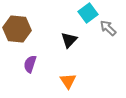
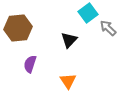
brown hexagon: moved 1 px right, 1 px up; rotated 12 degrees counterclockwise
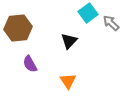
gray arrow: moved 3 px right, 5 px up
black triangle: moved 1 px down
purple semicircle: rotated 48 degrees counterclockwise
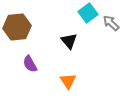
brown hexagon: moved 1 px left, 1 px up
black triangle: rotated 24 degrees counterclockwise
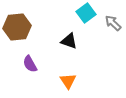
cyan square: moved 2 px left
gray arrow: moved 2 px right
black triangle: rotated 30 degrees counterclockwise
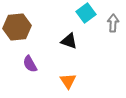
gray arrow: rotated 48 degrees clockwise
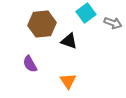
gray arrow: rotated 108 degrees clockwise
brown hexagon: moved 25 px right, 3 px up
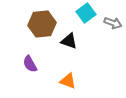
orange triangle: rotated 36 degrees counterclockwise
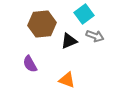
cyan square: moved 2 px left, 1 px down
gray arrow: moved 18 px left, 13 px down
black triangle: rotated 42 degrees counterclockwise
orange triangle: moved 1 px left, 1 px up
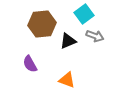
black triangle: moved 1 px left
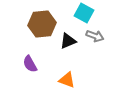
cyan square: moved 1 px up; rotated 24 degrees counterclockwise
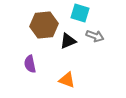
cyan square: moved 4 px left; rotated 12 degrees counterclockwise
brown hexagon: moved 2 px right, 1 px down
purple semicircle: rotated 18 degrees clockwise
